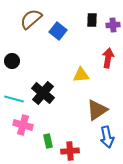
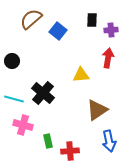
purple cross: moved 2 px left, 5 px down
blue arrow: moved 2 px right, 4 px down
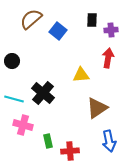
brown triangle: moved 2 px up
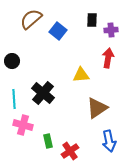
cyan line: rotated 72 degrees clockwise
red cross: rotated 30 degrees counterclockwise
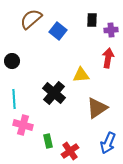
black cross: moved 11 px right
blue arrow: moved 1 px left, 2 px down; rotated 35 degrees clockwise
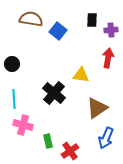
brown semicircle: rotated 50 degrees clockwise
black circle: moved 3 px down
yellow triangle: rotated 12 degrees clockwise
blue arrow: moved 2 px left, 5 px up
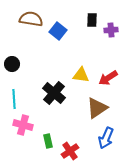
red arrow: moved 20 px down; rotated 132 degrees counterclockwise
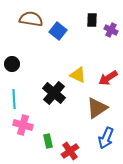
purple cross: rotated 32 degrees clockwise
yellow triangle: moved 3 px left; rotated 18 degrees clockwise
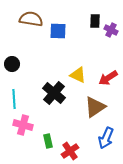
black rectangle: moved 3 px right, 1 px down
blue square: rotated 36 degrees counterclockwise
brown triangle: moved 2 px left, 1 px up
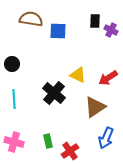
pink cross: moved 9 px left, 17 px down
